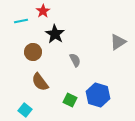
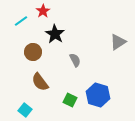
cyan line: rotated 24 degrees counterclockwise
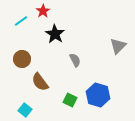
gray triangle: moved 4 px down; rotated 12 degrees counterclockwise
brown circle: moved 11 px left, 7 px down
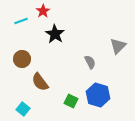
cyan line: rotated 16 degrees clockwise
gray semicircle: moved 15 px right, 2 px down
green square: moved 1 px right, 1 px down
cyan square: moved 2 px left, 1 px up
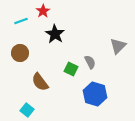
brown circle: moved 2 px left, 6 px up
blue hexagon: moved 3 px left, 1 px up
green square: moved 32 px up
cyan square: moved 4 px right, 1 px down
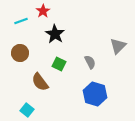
green square: moved 12 px left, 5 px up
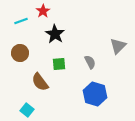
green square: rotated 32 degrees counterclockwise
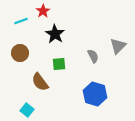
gray semicircle: moved 3 px right, 6 px up
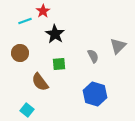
cyan line: moved 4 px right
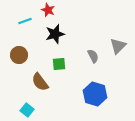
red star: moved 5 px right, 1 px up; rotated 16 degrees counterclockwise
black star: rotated 24 degrees clockwise
brown circle: moved 1 px left, 2 px down
